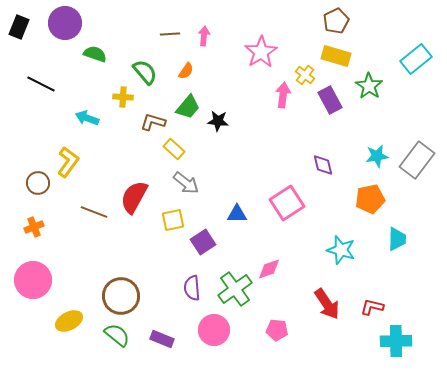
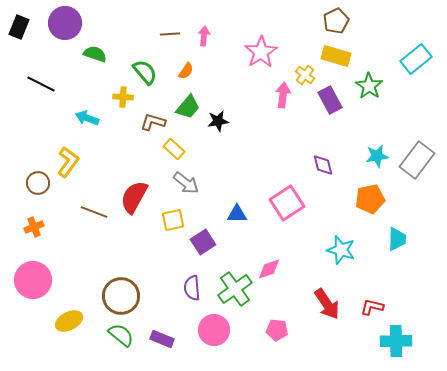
black star at (218, 121): rotated 15 degrees counterclockwise
green semicircle at (117, 335): moved 4 px right
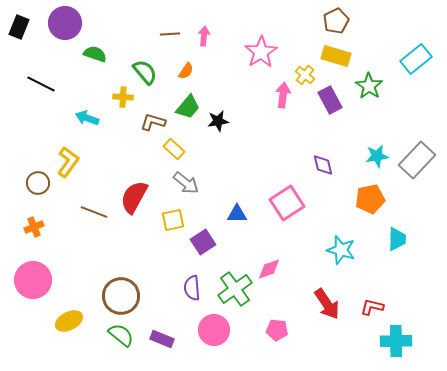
gray rectangle at (417, 160): rotated 6 degrees clockwise
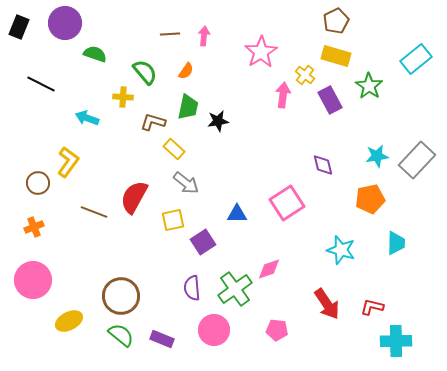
green trapezoid at (188, 107): rotated 28 degrees counterclockwise
cyan trapezoid at (397, 239): moved 1 px left, 4 px down
